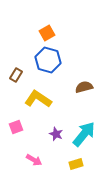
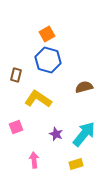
orange square: moved 1 px down
brown rectangle: rotated 16 degrees counterclockwise
pink arrow: rotated 126 degrees counterclockwise
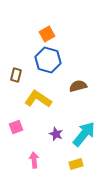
brown semicircle: moved 6 px left, 1 px up
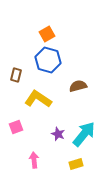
purple star: moved 2 px right
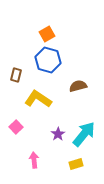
pink square: rotated 24 degrees counterclockwise
purple star: rotated 16 degrees clockwise
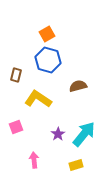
pink square: rotated 24 degrees clockwise
yellow rectangle: moved 1 px down
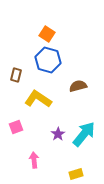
orange square: rotated 28 degrees counterclockwise
yellow rectangle: moved 9 px down
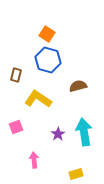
cyan arrow: moved 2 px up; rotated 48 degrees counterclockwise
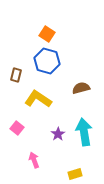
blue hexagon: moved 1 px left, 1 px down
brown semicircle: moved 3 px right, 2 px down
pink square: moved 1 px right, 1 px down; rotated 32 degrees counterclockwise
pink arrow: rotated 14 degrees counterclockwise
yellow rectangle: moved 1 px left
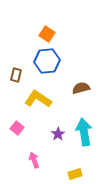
blue hexagon: rotated 20 degrees counterclockwise
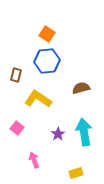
yellow rectangle: moved 1 px right, 1 px up
